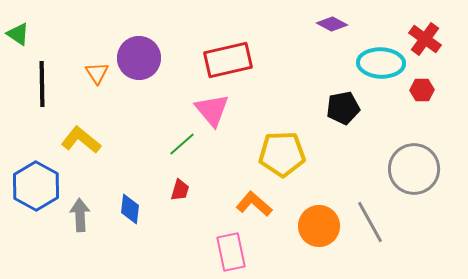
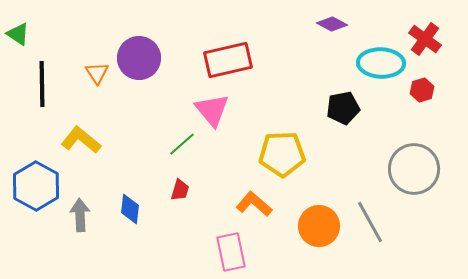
red hexagon: rotated 15 degrees counterclockwise
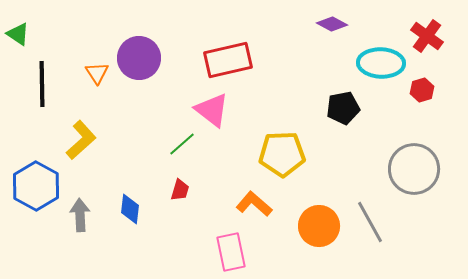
red cross: moved 2 px right, 3 px up
pink triangle: rotated 12 degrees counterclockwise
yellow L-shape: rotated 99 degrees clockwise
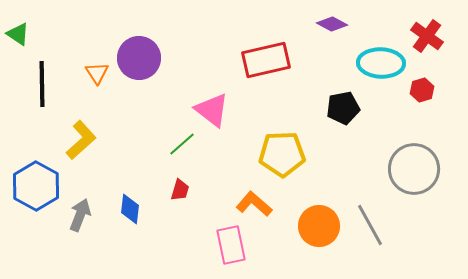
red rectangle: moved 38 px right
gray arrow: rotated 24 degrees clockwise
gray line: moved 3 px down
pink rectangle: moved 7 px up
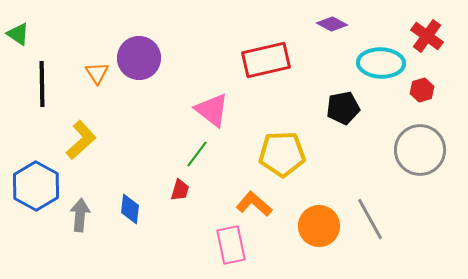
green line: moved 15 px right, 10 px down; rotated 12 degrees counterclockwise
gray circle: moved 6 px right, 19 px up
gray arrow: rotated 16 degrees counterclockwise
gray line: moved 6 px up
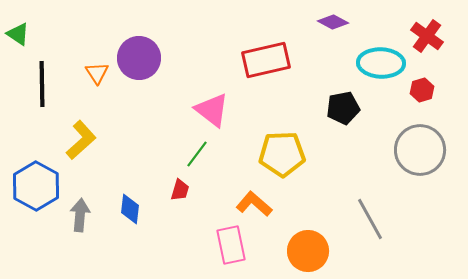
purple diamond: moved 1 px right, 2 px up
orange circle: moved 11 px left, 25 px down
